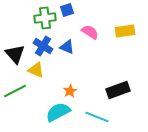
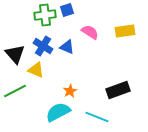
green cross: moved 3 px up
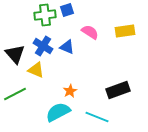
green line: moved 3 px down
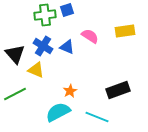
pink semicircle: moved 4 px down
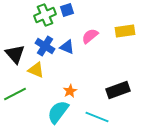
green cross: rotated 15 degrees counterclockwise
pink semicircle: rotated 72 degrees counterclockwise
blue cross: moved 2 px right
cyan semicircle: rotated 25 degrees counterclockwise
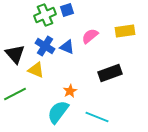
black rectangle: moved 8 px left, 17 px up
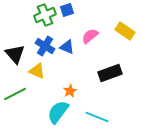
yellow rectangle: rotated 42 degrees clockwise
yellow triangle: moved 1 px right, 1 px down
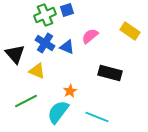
yellow rectangle: moved 5 px right
blue cross: moved 3 px up
black rectangle: rotated 35 degrees clockwise
green line: moved 11 px right, 7 px down
